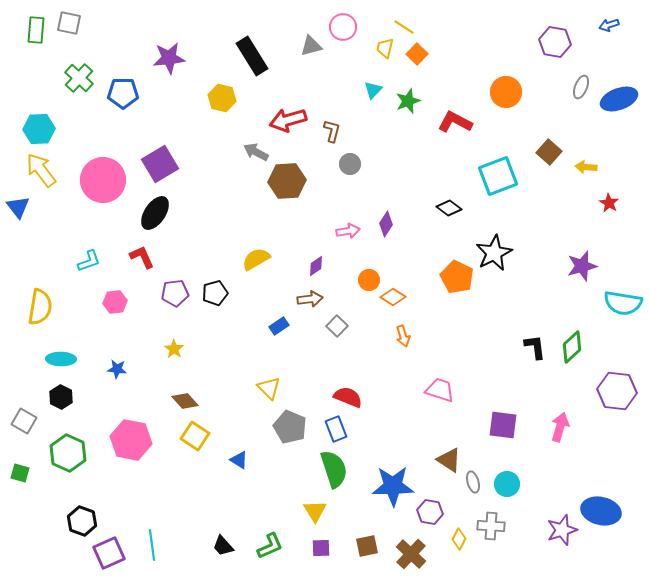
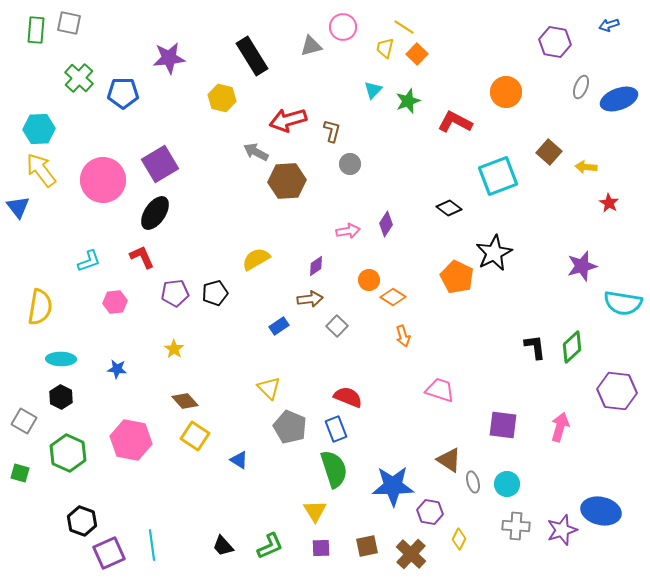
gray cross at (491, 526): moved 25 px right
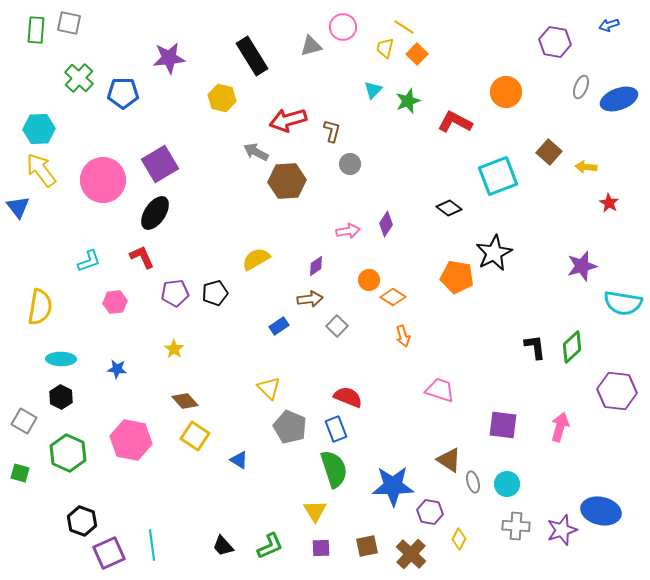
orange pentagon at (457, 277): rotated 16 degrees counterclockwise
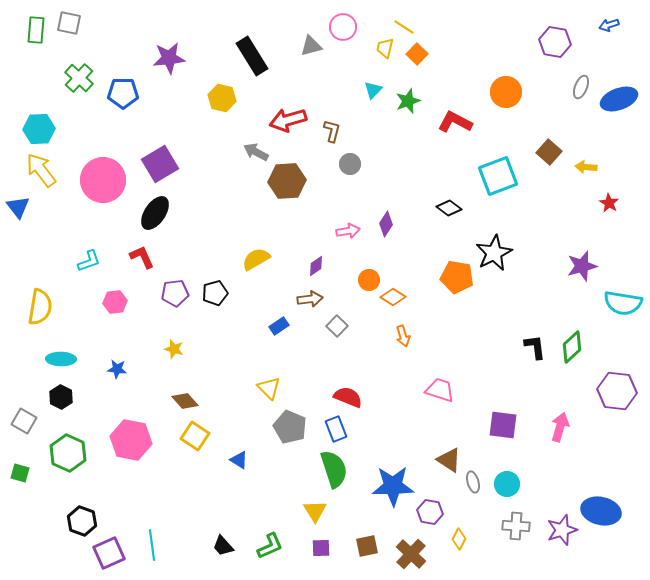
yellow star at (174, 349): rotated 18 degrees counterclockwise
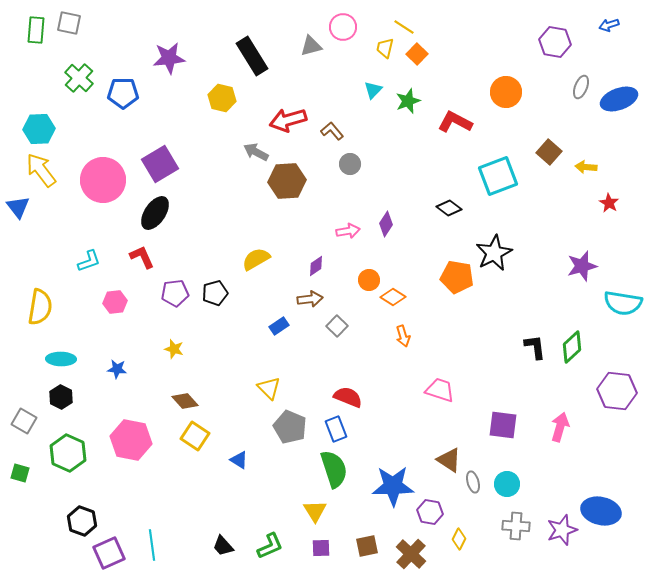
brown L-shape at (332, 131): rotated 55 degrees counterclockwise
